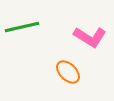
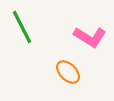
green line: rotated 76 degrees clockwise
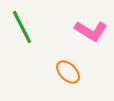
pink L-shape: moved 1 px right, 6 px up
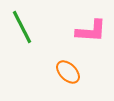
pink L-shape: rotated 28 degrees counterclockwise
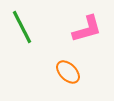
pink L-shape: moved 4 px left, 2 px up; rotated 20 degrees counterclockwise
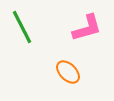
pink L-shape: moved 1 px up
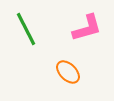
green line: moved 4 px right, 2 px down
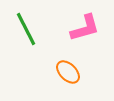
pink L-shape: moved 2 px left
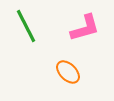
green line: moved 3 px up
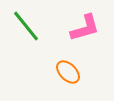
green line: rotated 12 degrees counterclockwise
